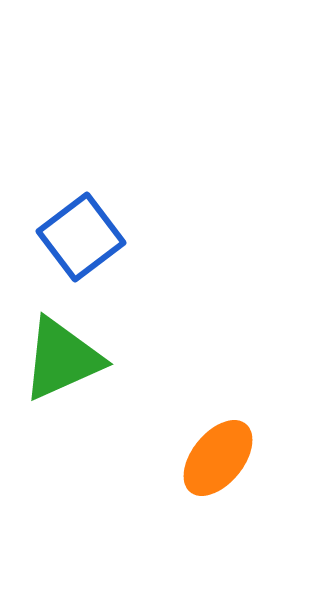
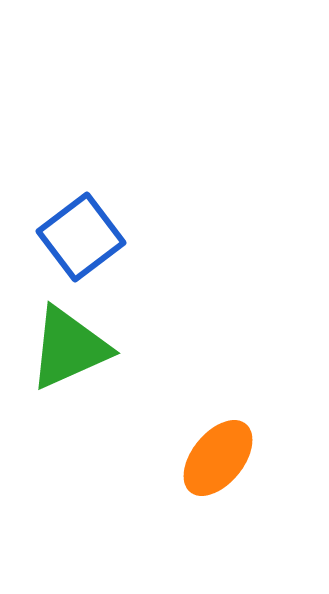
green triangle: moved 7 px right, 11 px up
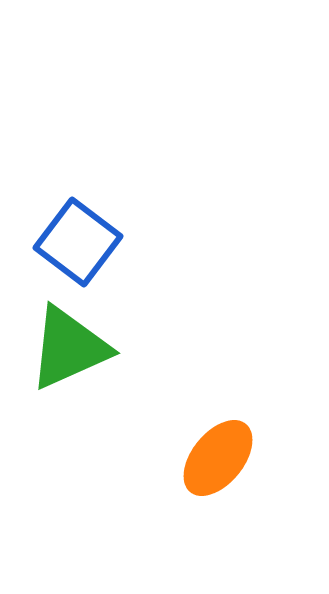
blue square: moved 3 px left, 5 px down; rotated 16 degrees counterclockwise
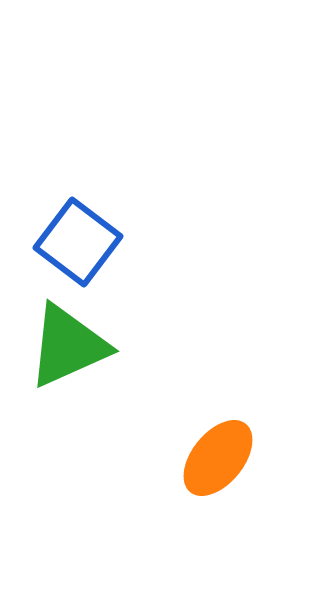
green triangle: moved 1 px left, 2 px up
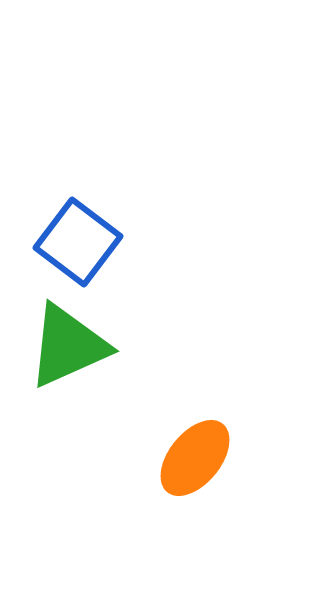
orange ellipse: moved 23 px left
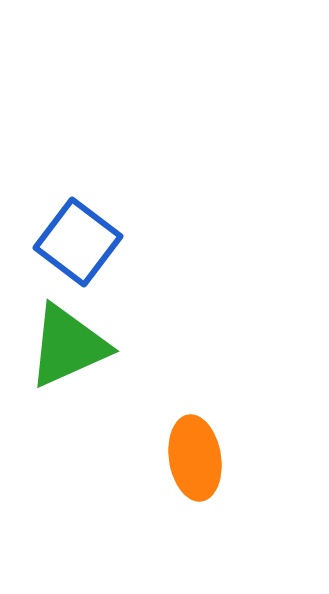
orange ellipse: rotated 48 degrees counterclockwise
